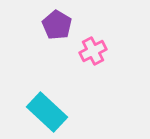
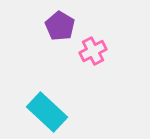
purple pentagon: moved 3 px right, 1 px down
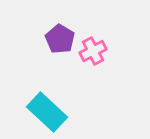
purple pentagon: moved 13 px down
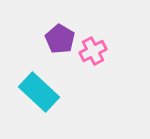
cyan rectangle: moved 8 px left, 20 px up
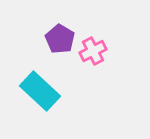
cyan rectangle: moved 1 px right, 1 px up
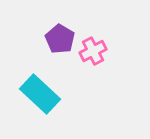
cyan rectangle: moved 3 px down
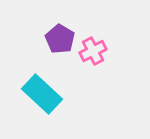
cyan rectangle: moved 2 px right
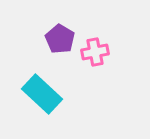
pink cross: moved 2 px right, 1 px down; rotated 16 degrees clockwise
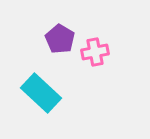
cyan rectangle: moved 1 px left, 1 px up
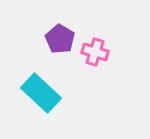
pink cross: rotated 28 degrees clockwise
